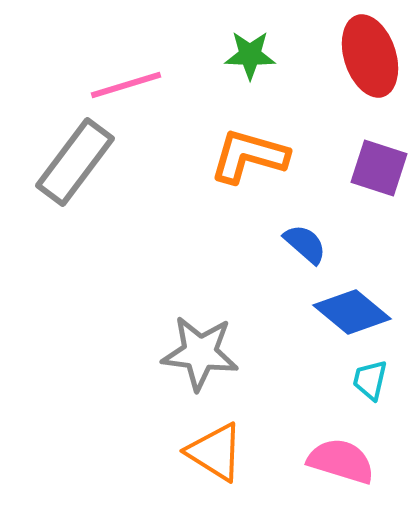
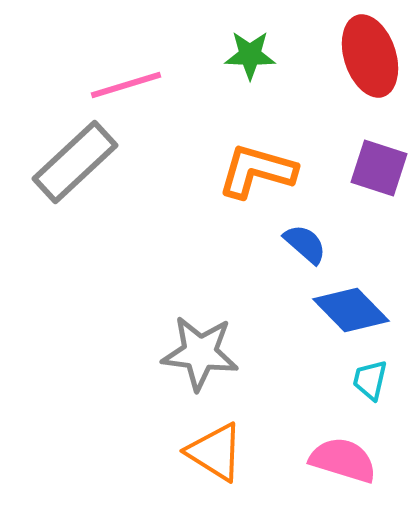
orange L-shape: moved 8 px right, 15 px down
gray rectangle: rotated 10 degrees clockwise
blue diamond: moved 1 px left, 2 px up; rotated 6 degrees clockwise
pink semicircle: moved 2 px right, 1 px up
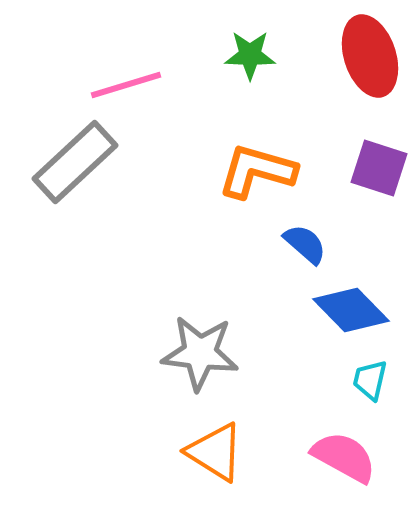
pink semicircle: moved 1 px right, 3 px up; rotated 12 degrees clockwise
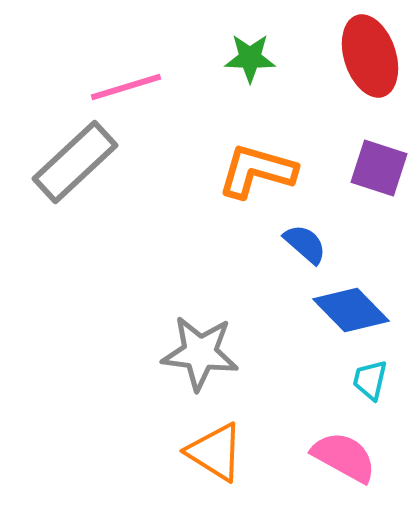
green star: moved 3 px down
pink line: moved 2 px down
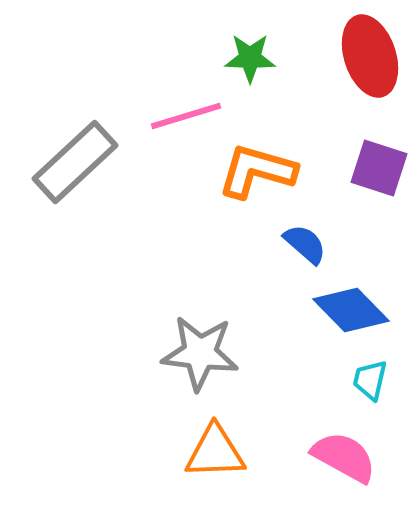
pink line: moved 60 px right, 29 px down
orange triangle: rotated 34 degrees counterclockwise
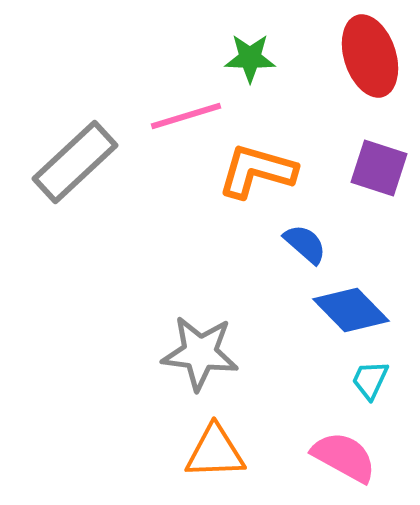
cyan trapezoid: rotated 12 degrees clockwise
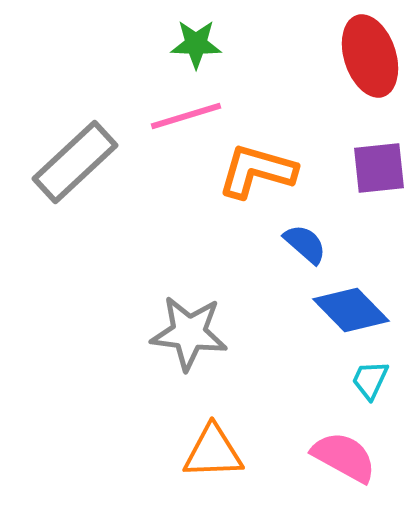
green star: moved 54 px left, 14 px up
purple square: rotated 24 degrees counterclockwise
gray star: moved 11 px left, 20 px up
orange triangle: moved 2 px left
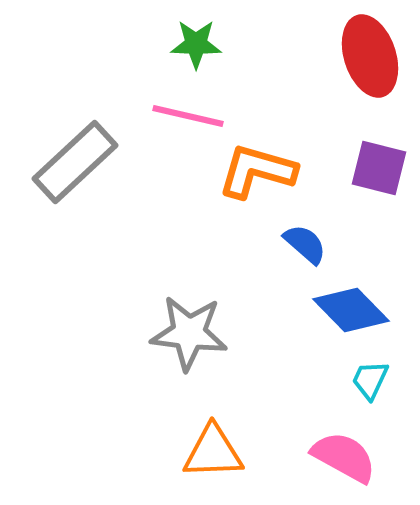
pink line: moved 2 px right; rotated 30 degrees clockwise
purple square: rotated 20 degrees clockwise
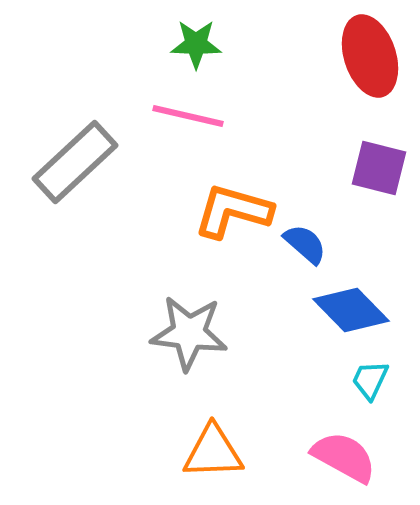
orange L-shape: moved 24 px left, 40 px down
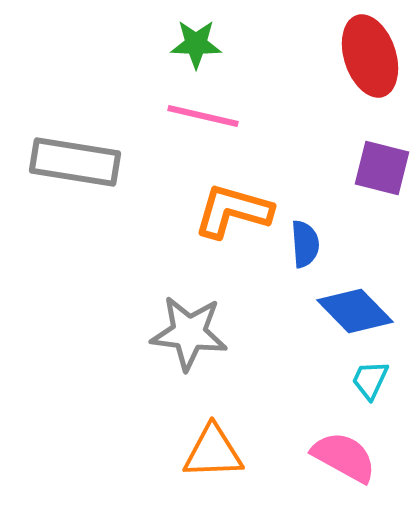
pink line: moved 15 px right
gray rectangle: rotated 52 degrees clockwise
purple square: moved 3 px right
blue semicircle: rotated 45 degrees clockwise
blue diamond: moved 4 px right, 1 px down
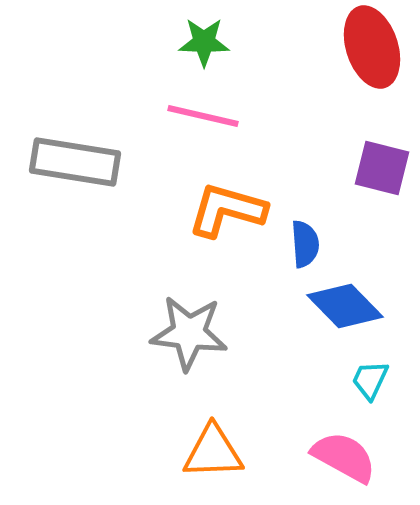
green star: moved 8 px right, 2 px up
red ellipse: moved 2 px right, 9 px up
orange L-shape: moved 6 px left, 1 px up
blue diamond: moved 10 px left, 5 px up
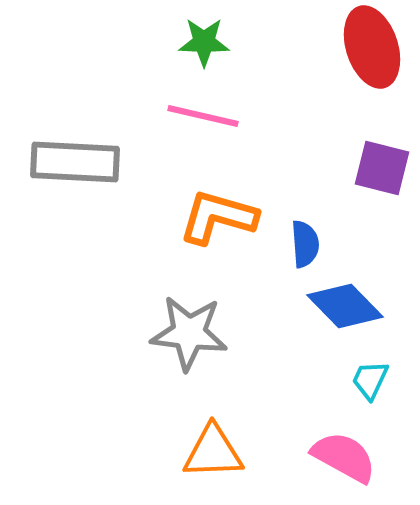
gray rectangle: rotated 6 degrees counterclockwise
orange L-shape: moved 9 px left, 7 px down
